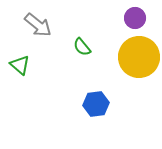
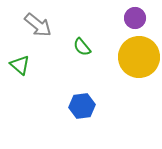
blue hexagon: moved 14 px left, 2 px down
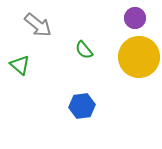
green semicircle: moved 2 px right, 3 px down
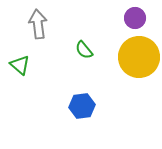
gray arrow: moved 1 px up; rotated 136 degrees counterclockwise
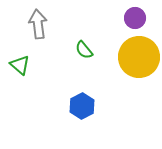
blue hexagon: rotated 20 degrees counterclockwise
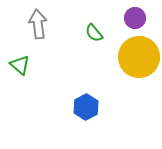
green semicircle: moved 10 px right, 17 px up
blue hexagon: moved 4 px right, 1 px down
